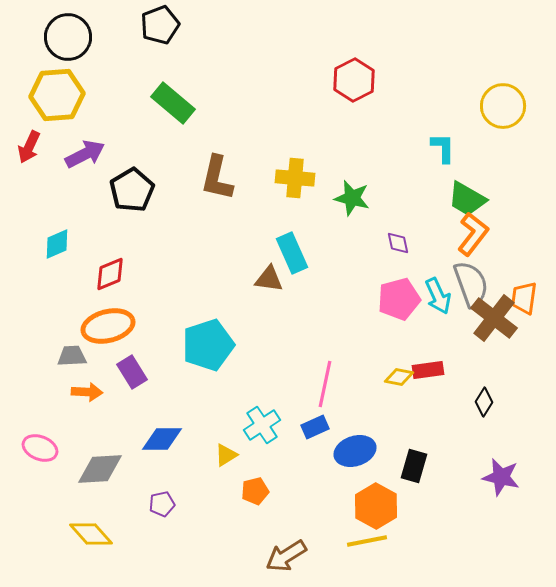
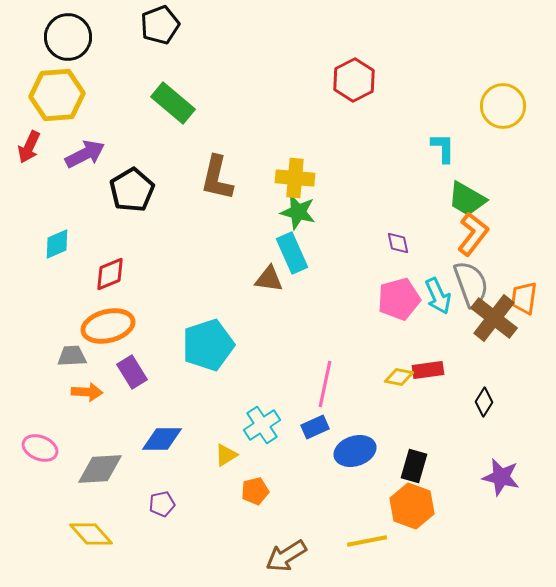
green star at (352, 198): moved 54 px left, 14 px down
orange hexagon at (376, 506): moved 36 px right; rotated 9 degrees counterclockwise
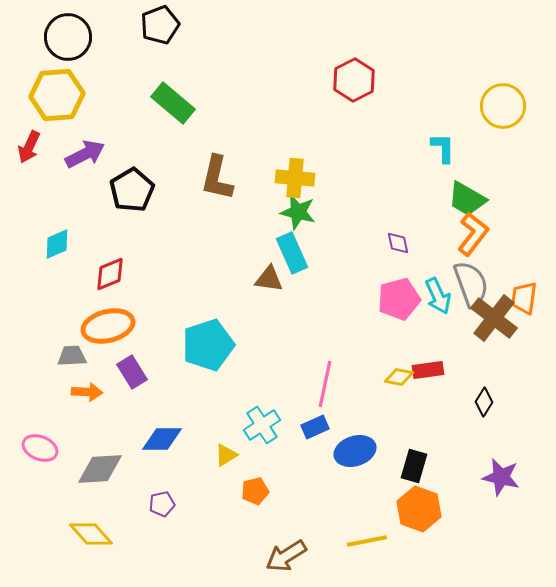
orange hexagon at (412, 506): moved 7 px right, 3 px down
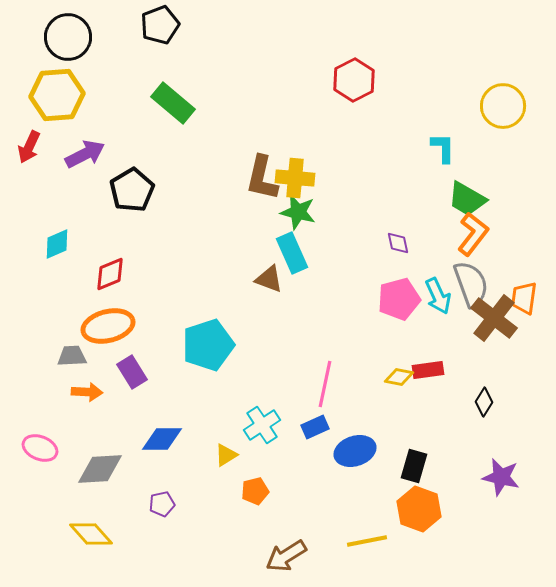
brown L-shape at (217, 178): moved 45 px right
brown triangle at (269, 279): rotated 12 degrees clockwise
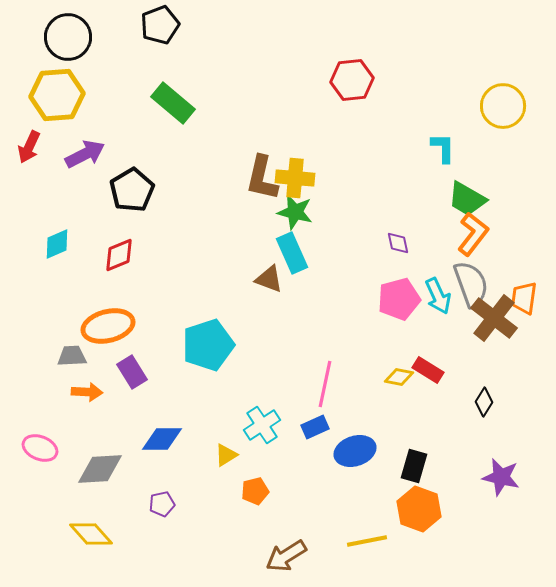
red hexagon at (354, 80): moved 2 px left; rotated 21 degrees clockwise
green star at (298, 212): moved 3 px left
red diamond at (110, 274): moved 9 px right, 19 px up
red rectangle at (428, 370): rotated 40 degrees clockwise
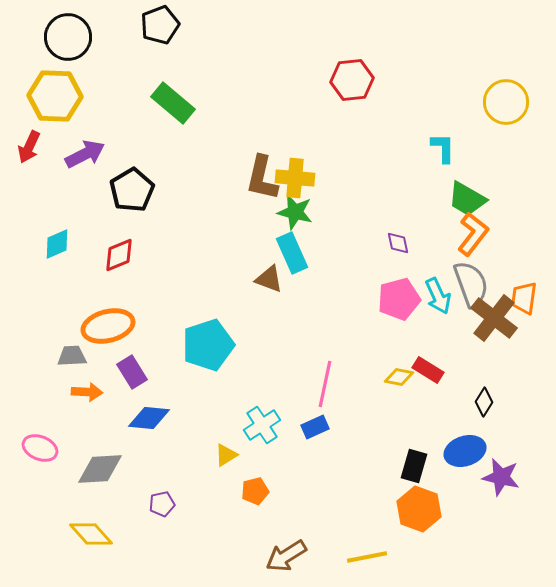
yellow hexagon at (57, 95): moved 2 px left, 1 px down; rotated 6 degrees clockwise
yellow circle at (503, 106): moved 3 px right, 4 px up
blue diamond at (162, 439): moved 13 px left, 21 px up; rotated 6 degrees clockwise
blue ellipse at (355, 451): moved 110 px right
yellow line at (367, 541): moved 16 px down
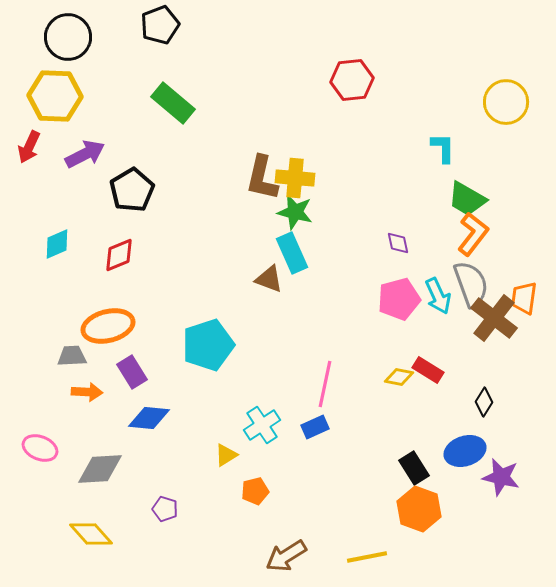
black rectangle at (414, 466): moved 2 px down; rotated 48 degrees counterclockwise
purple pentagon at (162, 504): moved 3 px right, 5 px down; rotated 30 degrees clockwise
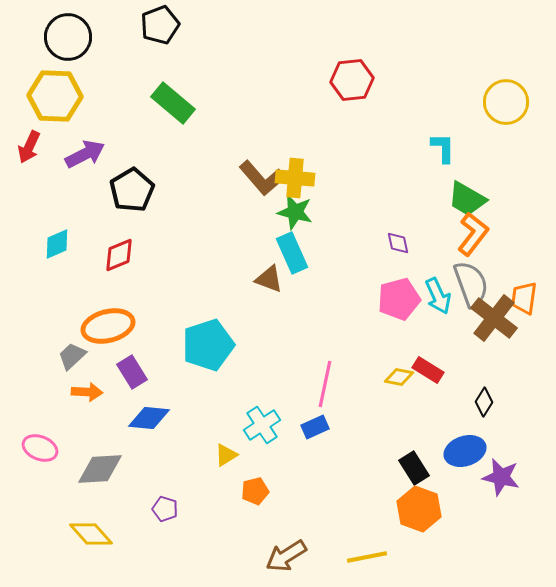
brown L-shape at (262, 178): rotated 54 degrees counterclockwise
gray trapezoid at (72, 356): rotated 40 degrees counterclockwise
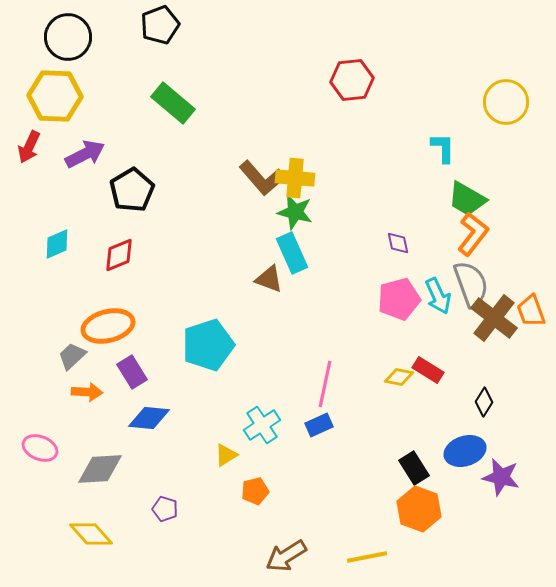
orange trapezoid at (524, 298): moved 7 px right, 13 px down; rotated 28 degrees counterclockwise
blue rectangle at (315, 427): moved 4 px right, 2 px up
